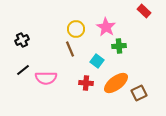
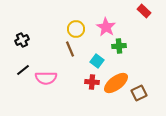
red cross: moved 6 px right, 1 px up
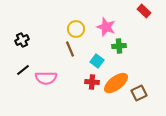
pink star: rotated 12 degrees counterclockwise
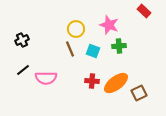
pink star: moved 3 px right, 2 px up
cyan square: moved 4 px left, 10 px up; rotated 16 degrees counterclockwise
red cross: moved 1 px up
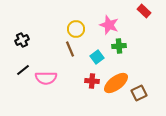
cyan square: moved 4 px right, 6 px down; rotated 32 degrees clockwise
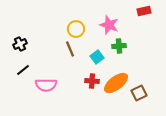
red rectangle: rotated 56 degrees counterclockwise
black cross: moved 2 px left, 4 px down
pink semicircle: moved 7 px down
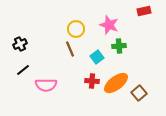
brown square: rotated 14 degrees counterclockwise
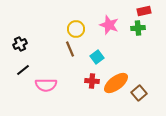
green cross: moved 19 px right, 18 px up
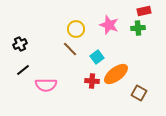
brown line: rotated 21 degrees counterclockwise
orange ellipse: moved 9 px up
brown square: rotated 21 degrees counterclockwise
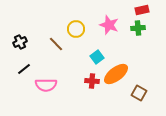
red rectangle: moved 2 px left, 1 px up
black cross: moved 2 px up
brown line: moved 14 px left, 5 px up
black line: moved 1 px right, 1 px up
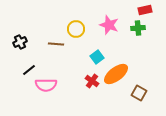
red rectangle: moved 3 px right
brown line: rotated 42 degrees counterclockwise
black line: moved 5 px right, 1 px down
red cross: rotated 32 degrees clockwise
